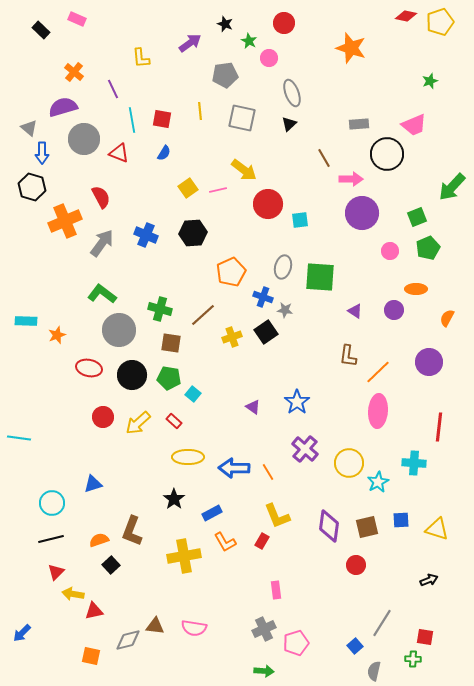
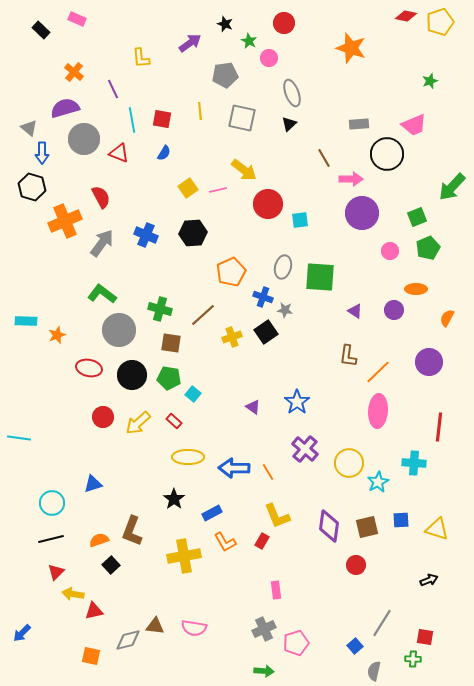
purple semicircle at (63, 107): moved 2 px right, 1 px down
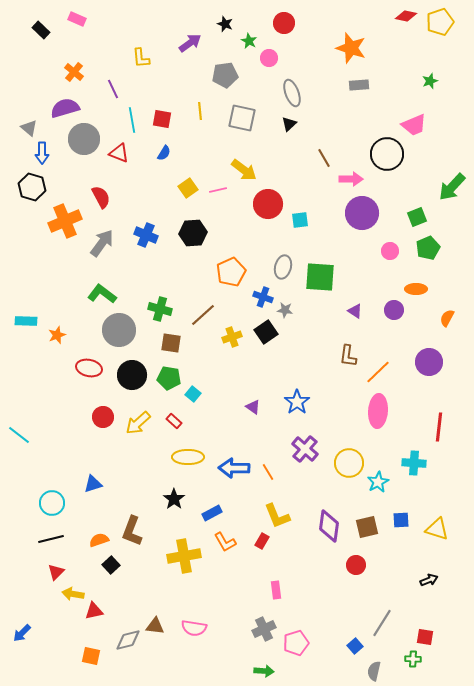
gray rectangle at (359, 124): moved 39 px up
cyan line at (19, 438): moved 3 px up; rotated 30 degrees clockwise
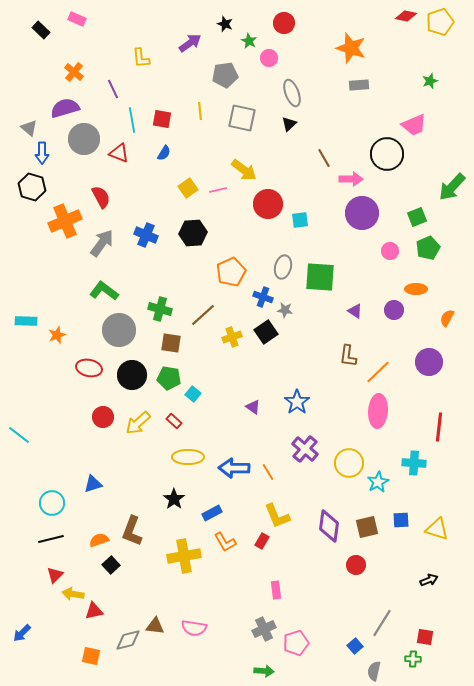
green L-shape at (102, 294): moved 2 px right, 3 px up
red triangle at (56, 572): moved 1 px left, 3 px down
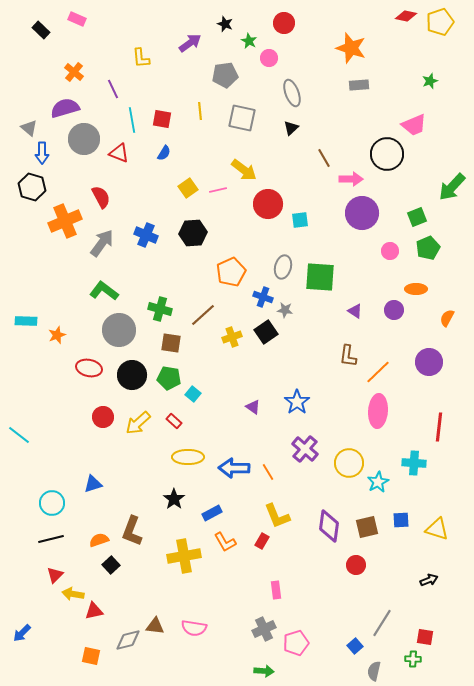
black triangle at (289, 124): moved 2 px right, 4 px down
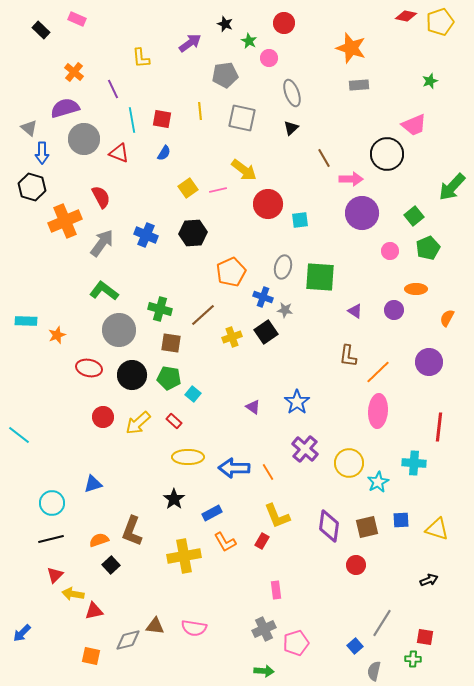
green square at (417, 217): moved 3 px left, 1 px up; rotated 18 degrees counterclockwise
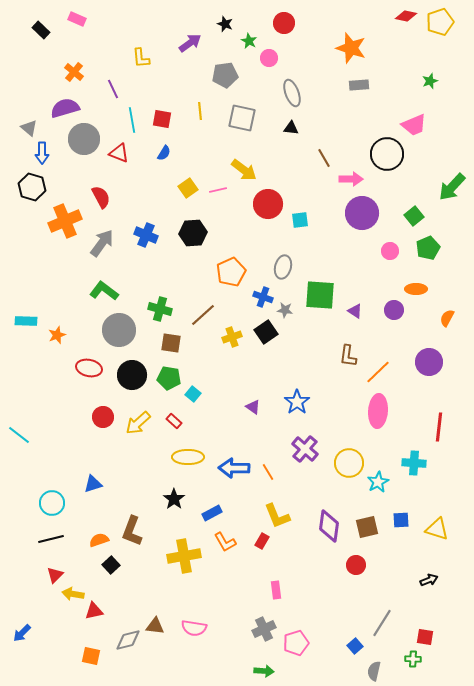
black triangle at (291, 128): rotated 49 degrees clockwise
green square at (320, 277): moved 18 px down
